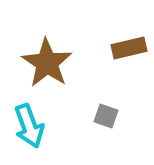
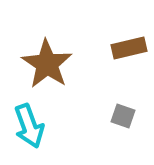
brown star: moved 1 px down
gray square: moved 17 px right
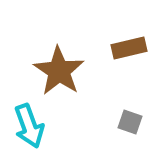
brown star: moved 12 px right, 7 px down
gray square: moved 7 px right, 6 px down
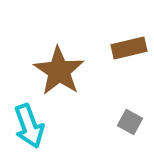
gray square: rotated 10 degrees clockwise
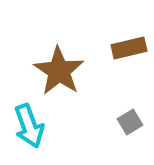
gray square: rotated 30 degrees clockwise
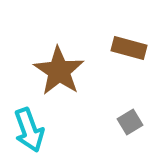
brown rectangle: rotated 28 degrees clockwise
cyan arrow: moved 4 px down
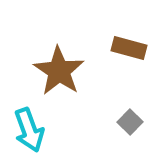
gray square: rotated 15 degrees counterclockwise
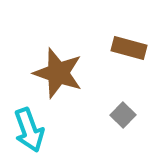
brown star: moved 1 px left, 2 px down; rotated 15 degrees counterclockwise
gray square: moved 7 px left, 7 px up
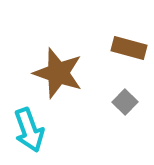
gray square: moved 2 px right, 13 px up
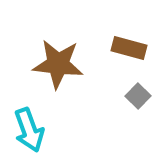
brown star: moved 9 px up; rotated 12 degrees counterclockwise
gray square: moved 13 px right, 6 px up
